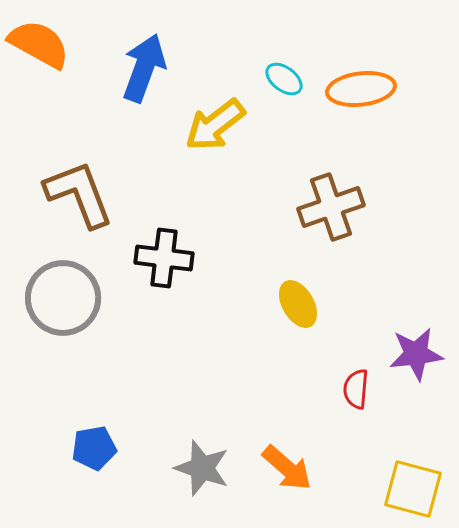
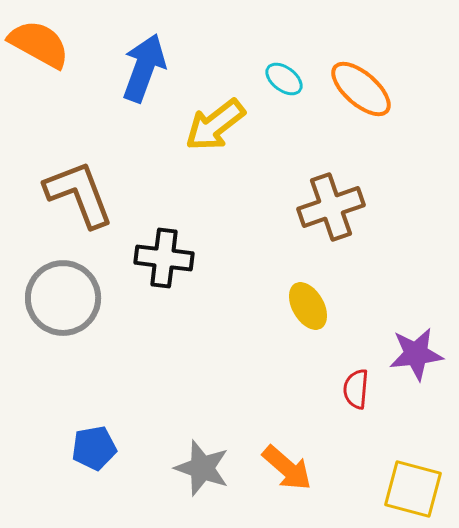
orange ellipse: rotated 48 degrees clockwise
yellow ellipse: moved 10 px right, 2 px down
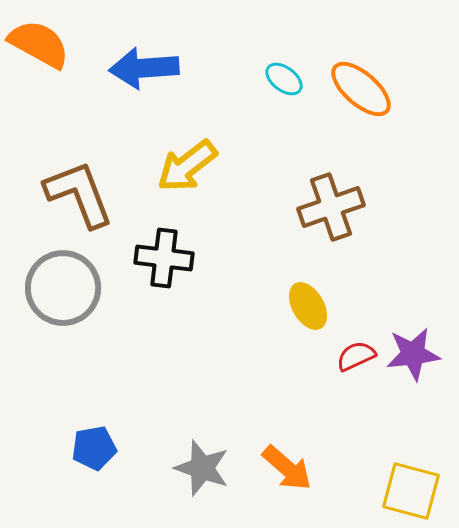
blue arrow: rotated 114 degrees counterclockwise
yellow arrow: moved 28 px left, 41 px down
gray circle: moved 10 px up
purple star: moved 3 px left
red semicircle: moved 33 px up; rotated 60 degrees clockwise
yellow square: moved 2 px left, 2 px down
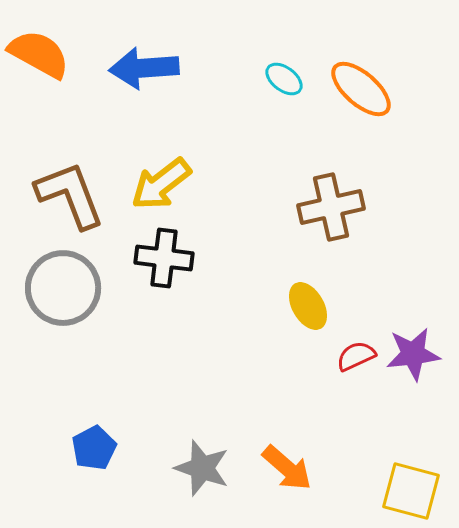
orange semicircle: moved 10 px down
yellow arrow: moved 26 px left, 18 px down
brown L-shape: moved 9 px left, 1 px down
brown cross: rotated 6 degrees clockwise
blue pentagon: rotated 18 degrees counterclockwise
